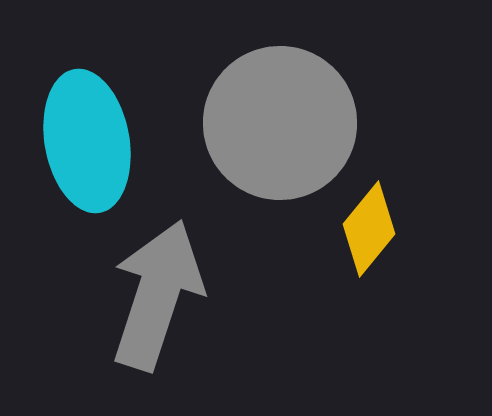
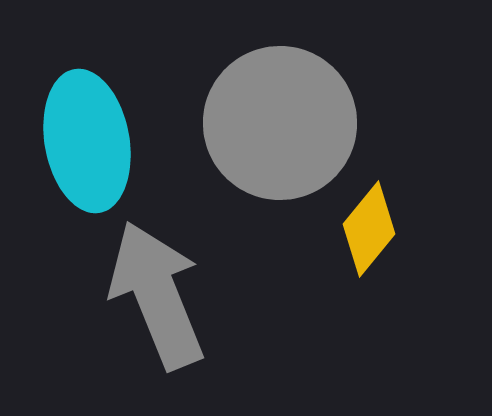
gray arrow: rotated 40 degrees counterclockwise
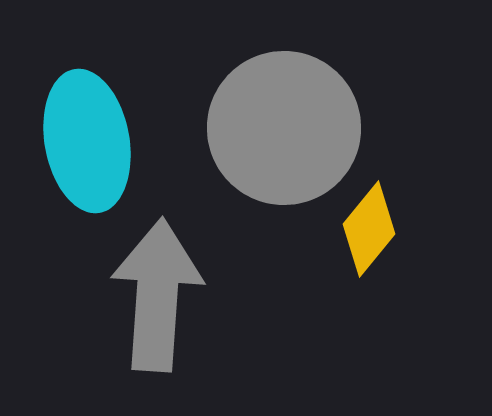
gray circle: moved 4 px right, 5 px down
gray arrow: rotated 26 degrees clockwise
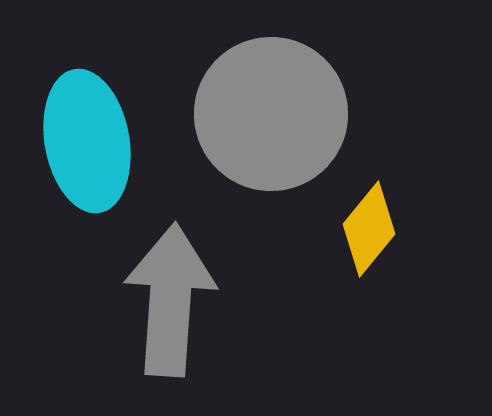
gray circle: moved 13 px left, 14 px up
gray arrow: moved 13 px right, 5 px down
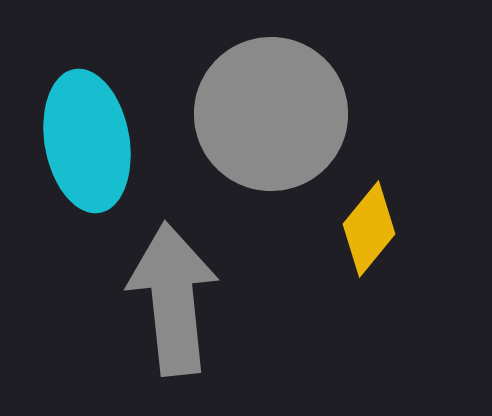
gray arrow: moved 3 px right, 1 px up; rotated 10 degrees counterclockwise
